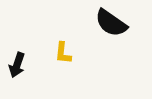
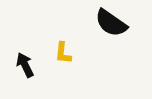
black arrow: moved 8 px right; rotated 135 degrees clockwise
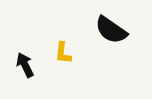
black semicircle: moved 7 px down
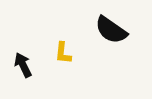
black arrow: moved 2 px left
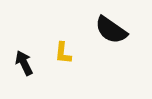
black arrow: moved 1 px right, 2 px up
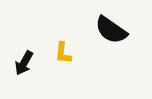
black arrow: rotated 125 degrees counterclockwise
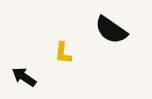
black arrow: moved 14 px down; rotated 95 degrees clockwise
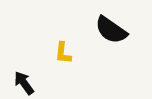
black arrow: moved 6 px down; rotated 20 degrees clockwise
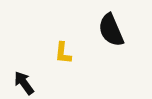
black semicircle: rotated 32 degrees clockwise
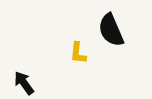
yellow L-shape: moved 15 px right
